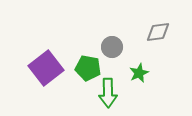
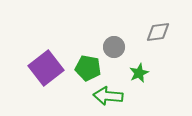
gray circle: moved 2 px right
green arrow: moved 3 px down; rotated 96 degrees clockwise
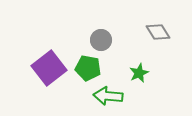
gray diamond: rotated 65 degrees clockwise
gray circle: moved 13 px left, 7 px up
purple square: moved 3 px right
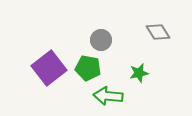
green star: rotated 12 degrees clockwise
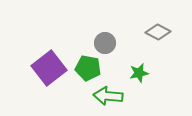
gray diamond: rotated 30 degrees counterclockwise
gray circle: moved 4 px right, 3 px down
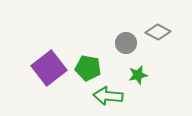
gray circle: moved 21 px right
green star: moved 1 px left, 2 px down
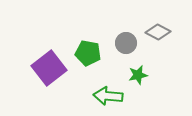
green pentagon: moved 15 px up
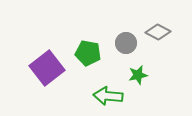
purple square: moved 2 px left
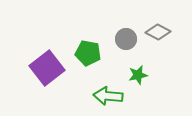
gray circle: moved 4 px up
